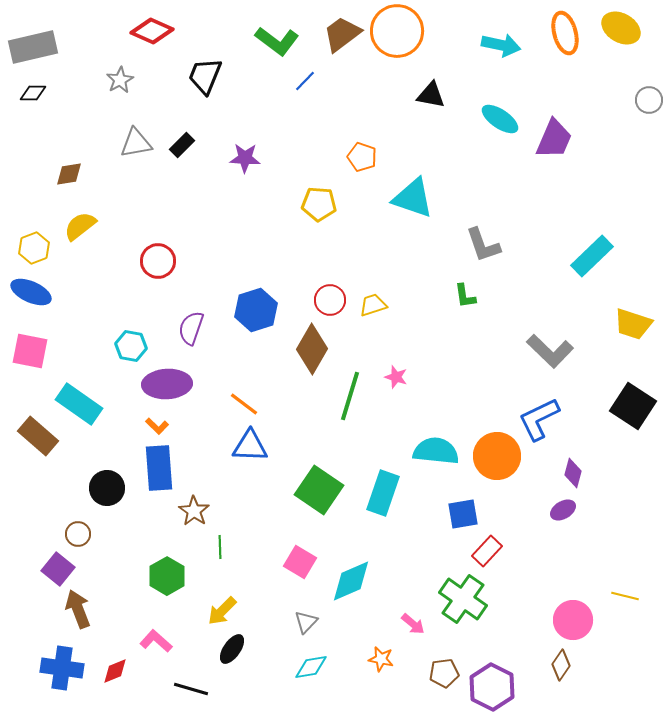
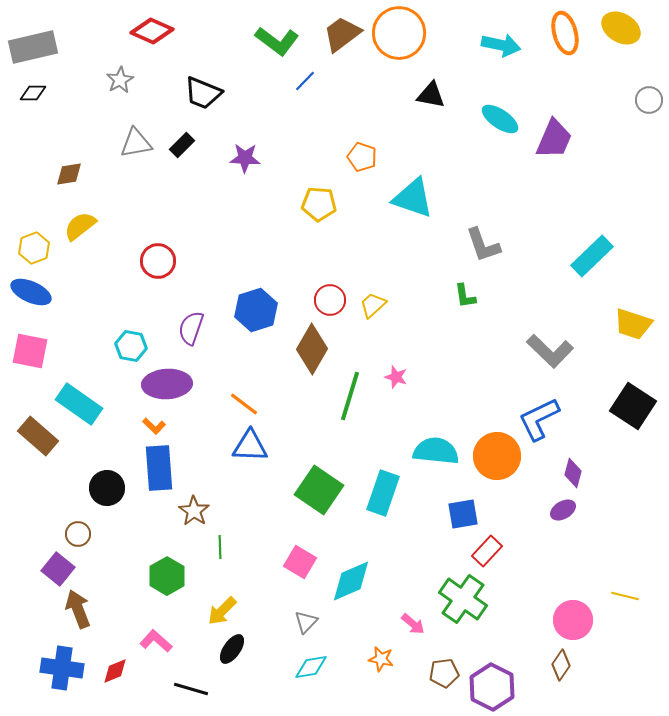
orange circle at (397, 31): moved 2 px right, 2 px down
black trapezoid at (205, 76): moved 2 px left, 17 px down; rotated 90 degrees counterclockwise
yellow trapezoid at (373, 305): rotated 24 degrees counterclockwise
orange L-shape at (157, 426): moved 3 px left
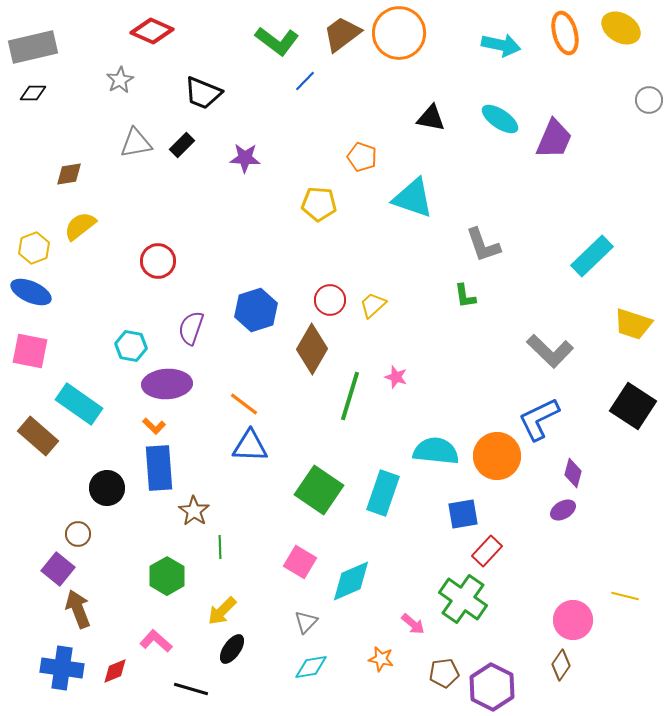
black triangle at (431, 95): moved 23 px down
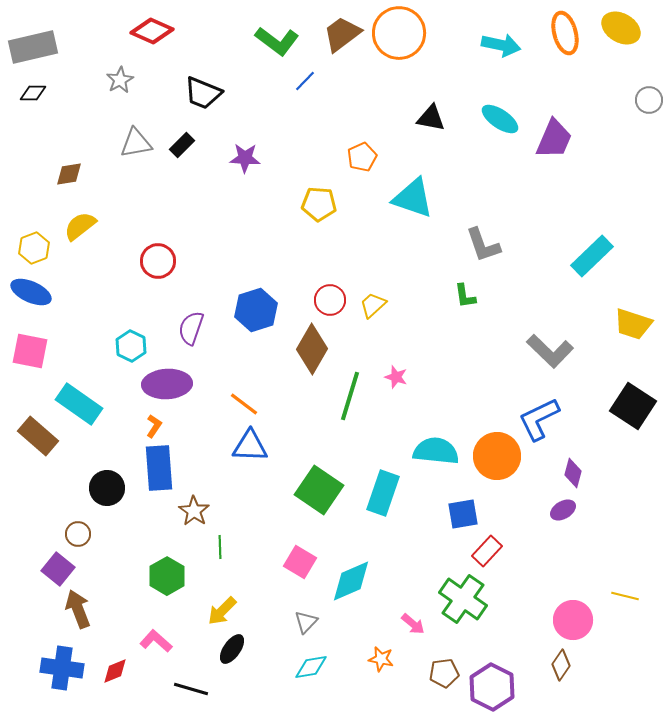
orange pentagon at (362, 157): rotated 28 degrees clockwise
cyan hexagon at (131, 346): rotated 16 degrees clockwise
orange L-shape at (154, 426): rotated 100 degrees counterclockwise
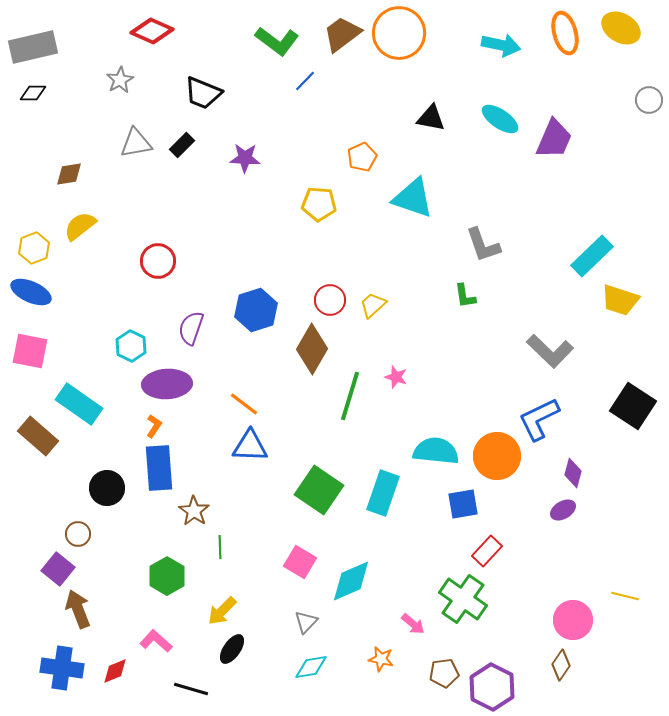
yellow trapezoid at (633, 324): moved 13 px left, 24 px up
blue square at (463, 514): moved 10 px up
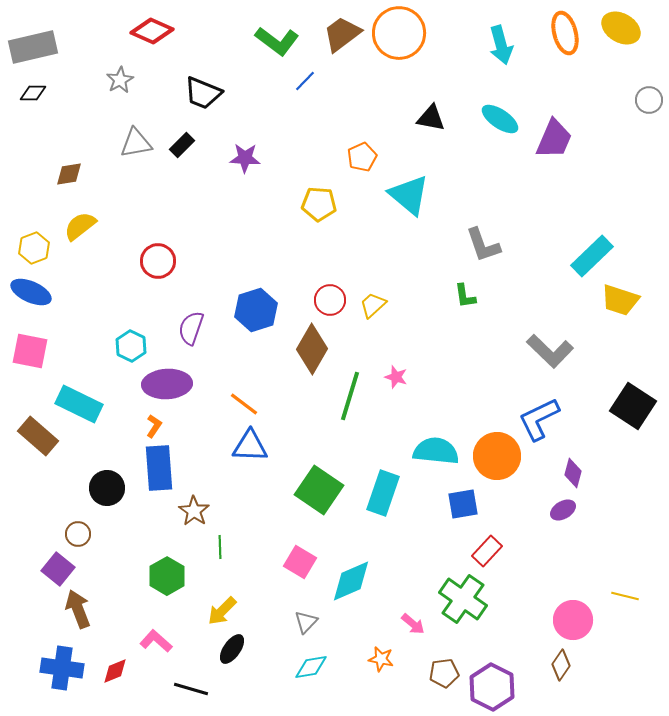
cyan arrow at (501, 45): rotated 63 degrees clockwise
cyan triangle at (413, 198): moved 4 px left, 3 px up; rotated 21 degrees clockwise
cyan rectangle at (79, 404): rotated 9 degrees counterclockwise
